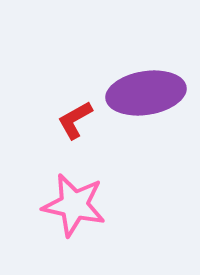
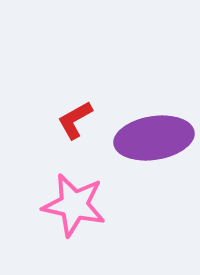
purple ellipse: moved 8 px right, 45 px down
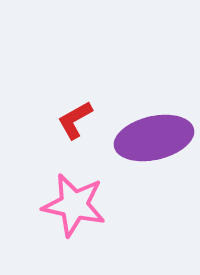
purple ellipse: rotated 4 degrees counterclockwise
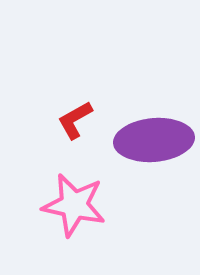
purple ellipse: moved 2 px down; rotated 8 degrees clockwise
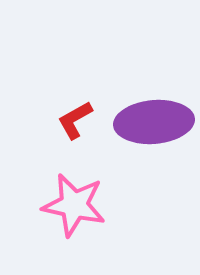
purple ellipse: moved 18 px up
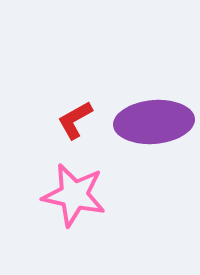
pink star: moved 10 px up
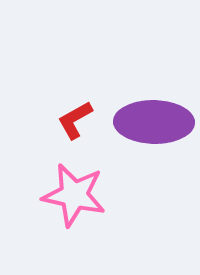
purple ellipse: rotated 6 degrees clockwise
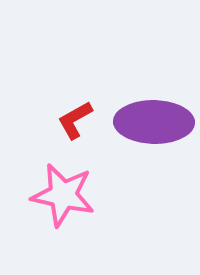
pink star: moved 11 px left
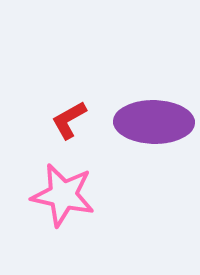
red L-shape: moved 6 px left
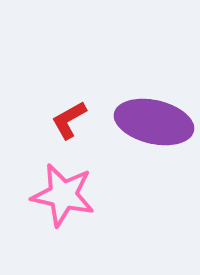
purple ellipse: rotated 12 degrees clockwise
